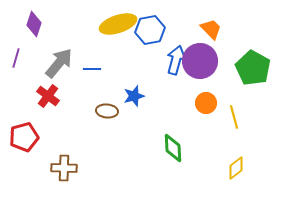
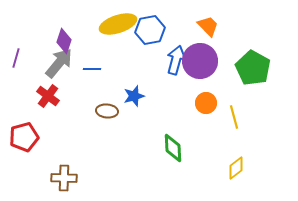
purple diamond: moved 30 px right, 17 px down
orange trapezoid: moved 3 px left, 3 px up
brown cross: moved 10 px down
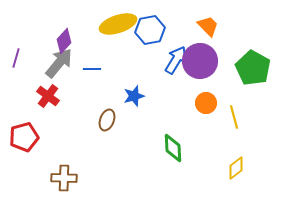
purple diamond: rotated 25 degrees clockwise
blue arrow: rotated 16 degrees clockwise
brown ellipse: moved 9 px down; rotated 75 degrees counterclockwise
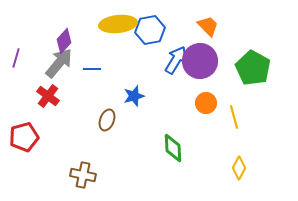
yellow ellipse: rotated 12 degrees clockwise
yellow diamond: moved 3 px right; rotated 25 degrees counterclockwise
brown cross: moved 19 px right, 3 px up; rotated 10 degrees clockwise
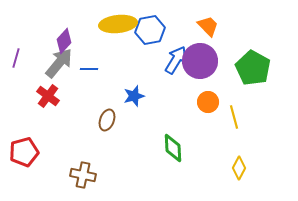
blue line: moved 3 px left
orange circle: moved 2 px right, 1 px up
red pentagon: moved 15 px down
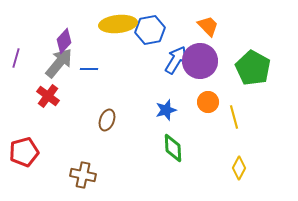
blue star: moved 32 px right, 14 px down
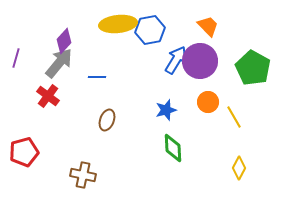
blue line: moved 8 px right, 8 px down
yellow line: rotated 15 degrees counterclockwise
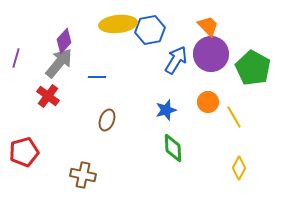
purple circle: moved 11 px right, 7 px up
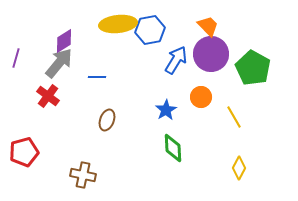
purple diamond: rotated 15 degrees clockwise
orange circle: moved 7 px left, 5 px up
blue star: rotated 15 degrees counterclockwise
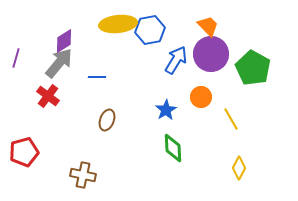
yellow line: moved 3 px left, 2 px down
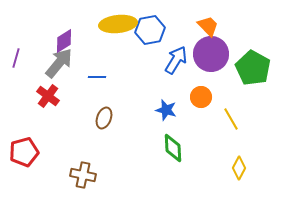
blue star: rotated 25 degrees counterclockwise
brown ellipse: moved 3 px left, 2 px up
